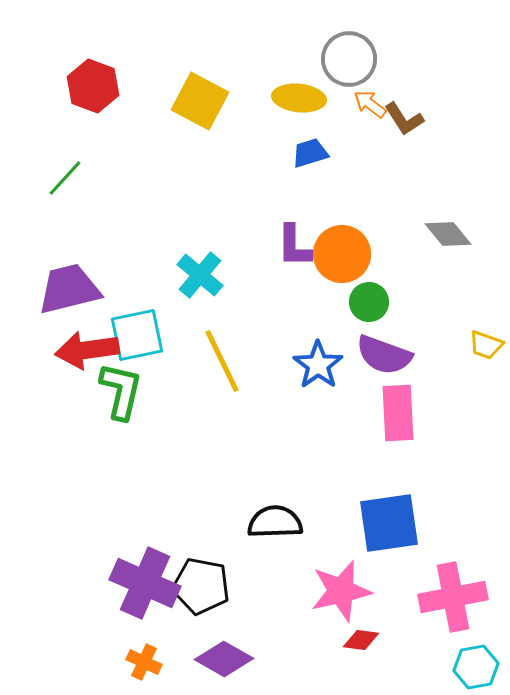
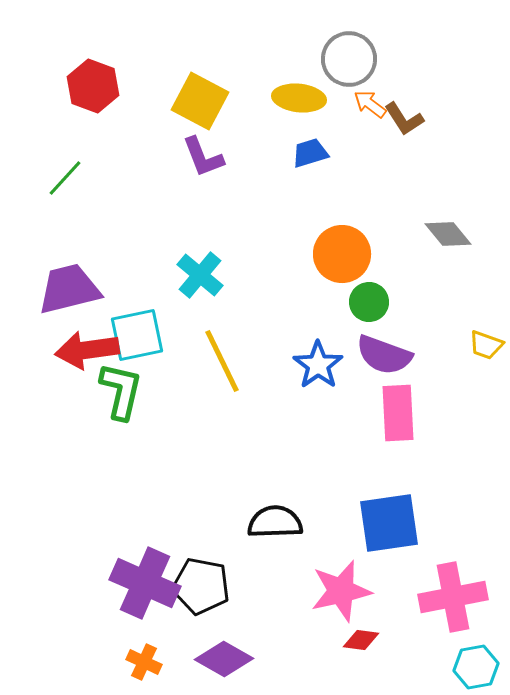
purple L-shape: moved 91 px left, 89 px up; rotated 21 degrees counterclockwise
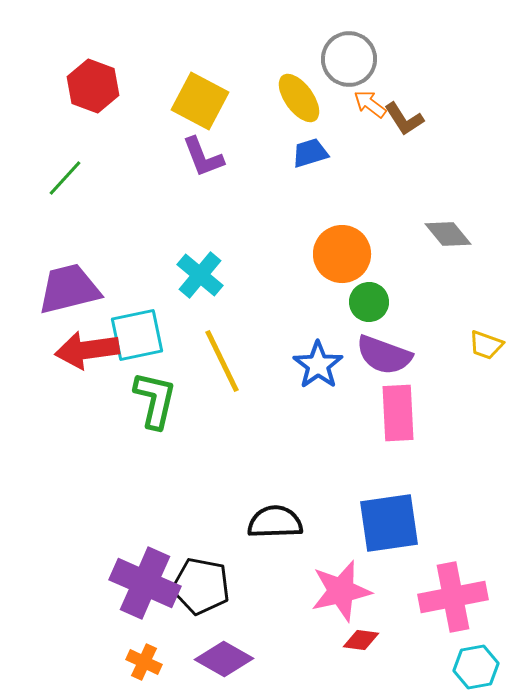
yellow ellipse: rotated 48 degrees clockwise
green L-shape: moved 34 px right, 9 px down
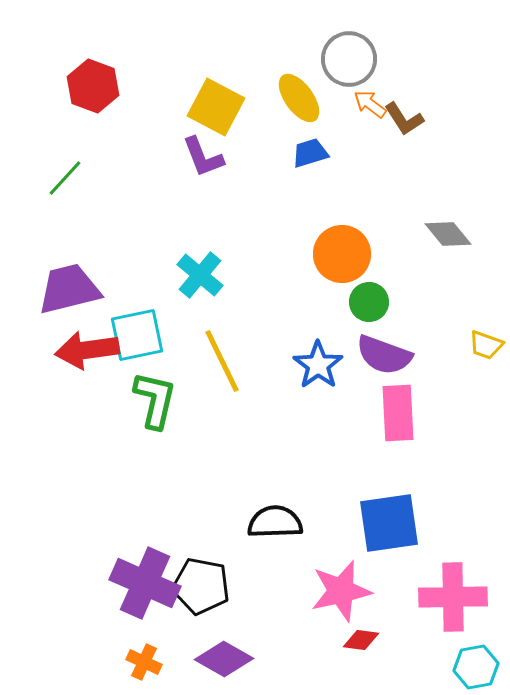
yellow square: moved 16 px right, 6 px down
pink cross: rotated 10 degrees clockwise
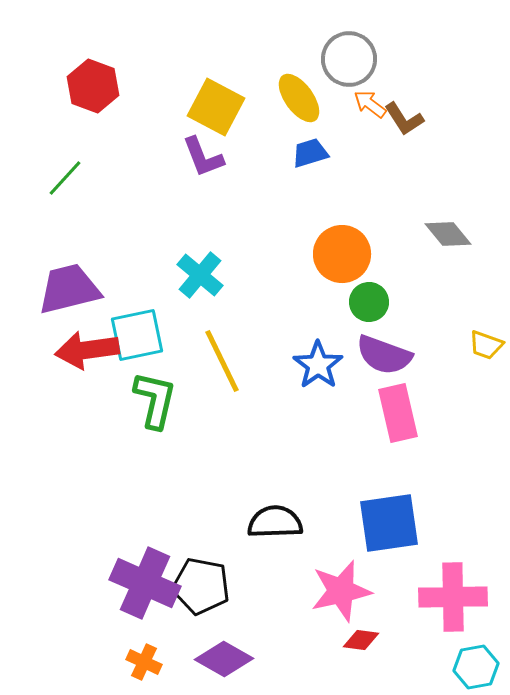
pink rectangle: rotated 10 degrees counterclockwise
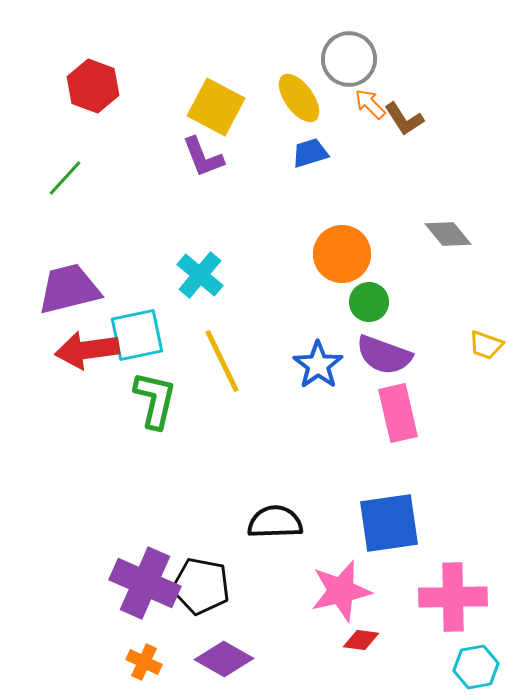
orange arrow: rotated 8 degrees clockwise
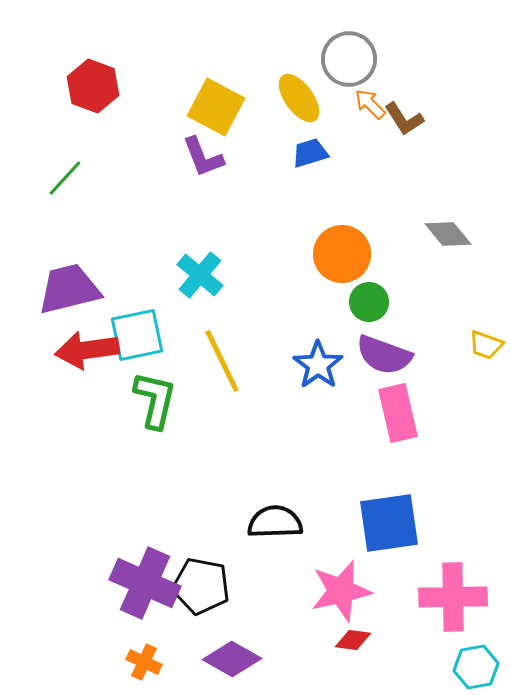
red diamond: moved 8 px left
purple diamond: moved 8 px right
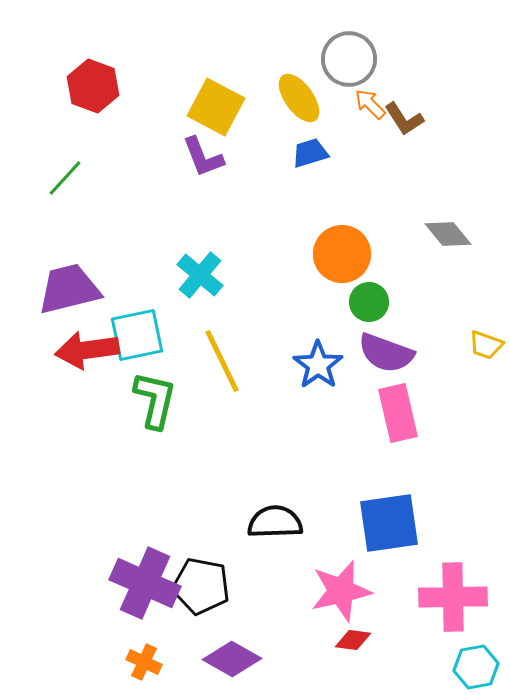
purple semicircle: moved 2 px right, 2 px up
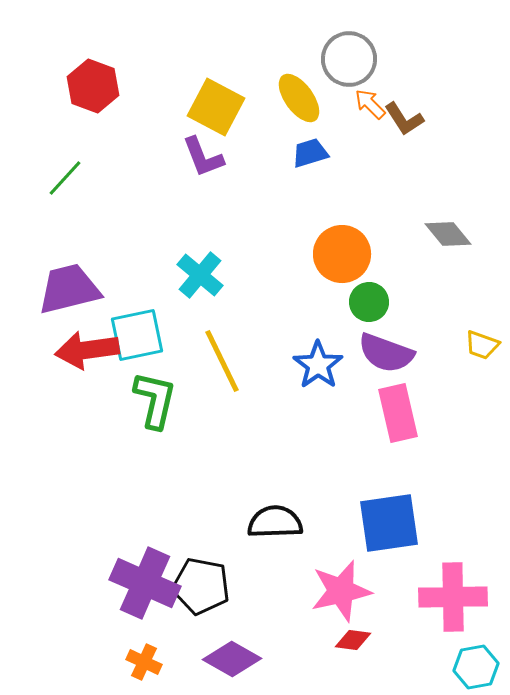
yellow trapezoid: moved 4 px left
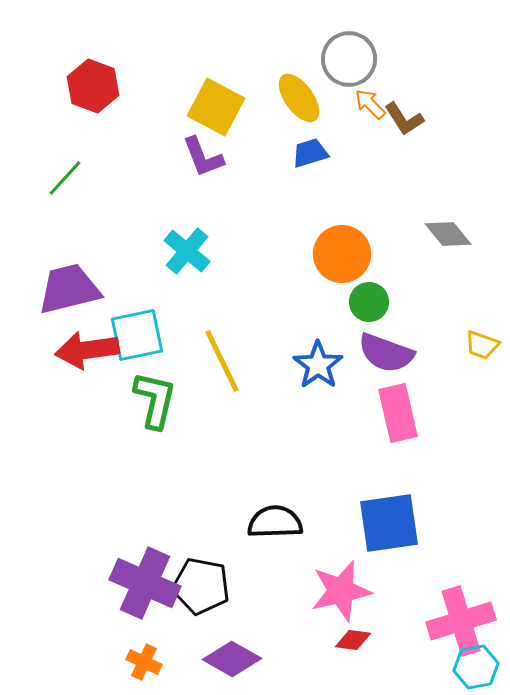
cyan cross: moved 13 px left, 24 px up
pink cross: moved 8 px right, 24 px down; rotated 16 degrees counterclockwise
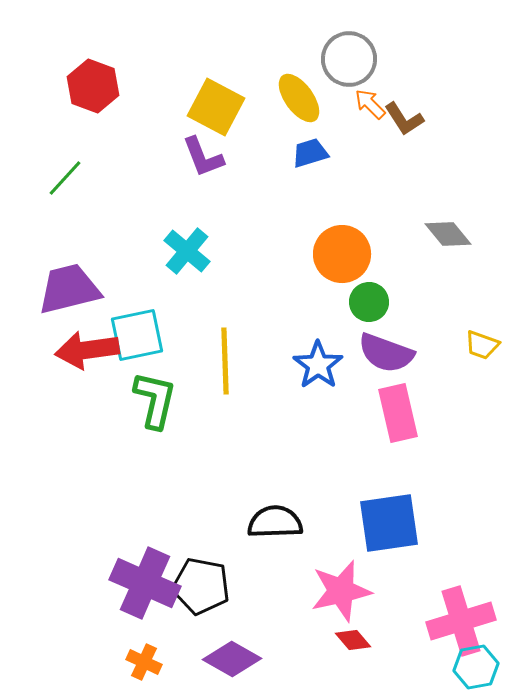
yellow line: moved 3 px right; rotated 24 degrees clockwise
red diamond: rotated 42 degrees clockwise
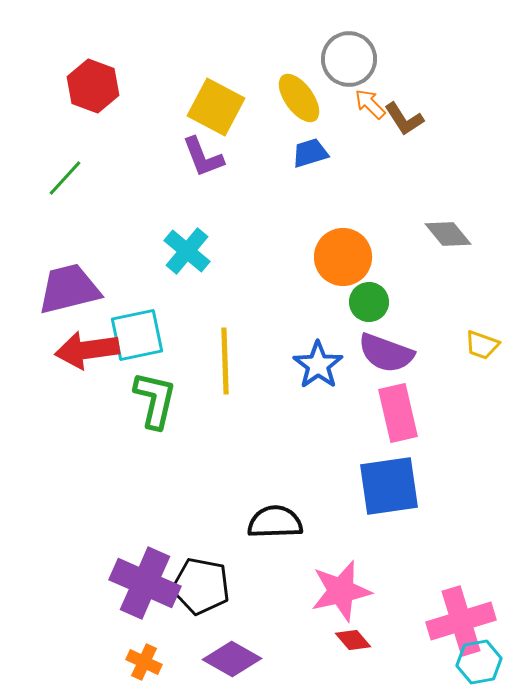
orange circle: moved 1 px right, 3 px down
blue square: moved 37 px up
cyan hexagon: moved 3 px right, 5 px up
